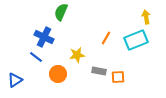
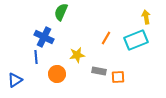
blue line: rotated 48 degrees clockwise
orange circle: moved 1 px left
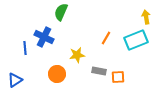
blue line: moved 11 px left, 9 px up
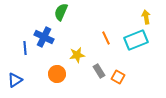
orange line: rotated 56 degrees counterclockwise
gray rectangle: rotated 48 degrees clockwise
orange square: rotated 32 degrees clockwise
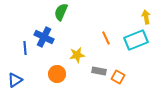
gray rectangle: rotated 48 degrees counterclockwise
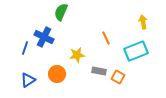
yellow arrow: moved 3 px left, 5 px down
cyan rectangle: moved 11 px down
blue line: rotated 24 degrees clockwise
blue triangle: moved 13 px right
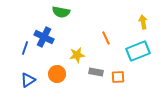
green semicircle: rotated 102 degrees counterclockwise
cyan rectangle: moved 2 px right
gray rectangle: moved 3 px left, 1 px down
orange square: rotated 32 degrees counterclockwise
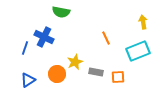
yellow star: moved 2 px left, 7 px down; rotated 14 degrees counterclockwise
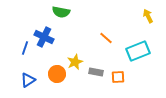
yellow arrow: moved 5 px right, 6 px up; rotated 16 degrees counterclockwise
orange line: rotated 24 degrees counterclockwise
